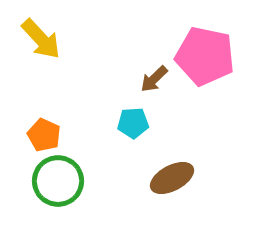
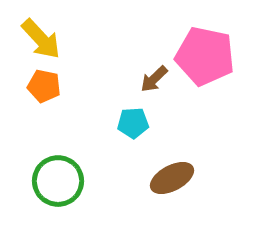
orange pentagon: moved 49 px up; rotated 12 degrees counterclockwise
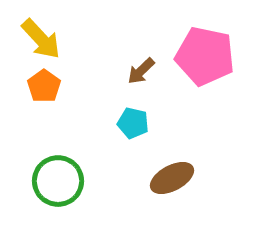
brown arrow: moved 13 px left, 8 px up
orange pentagon: rotated 24 degrees clockwise
cyan pentagon: rotated 16 degrees clockwise
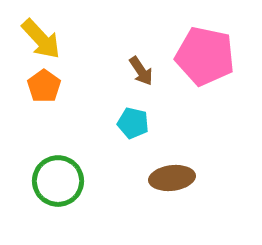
brown arrow: rotated 80 degrees counterclockwise
brown ellipse: rotated 21 degrees clockwise
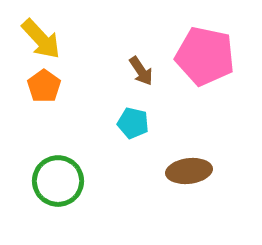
brown ellipse: moved 17 px right, 7 px up
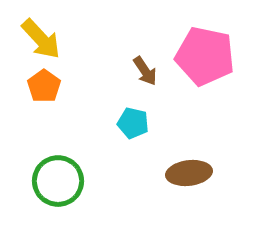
brown arrow: moved 4 px right
brown ellipse: moved 2 px down
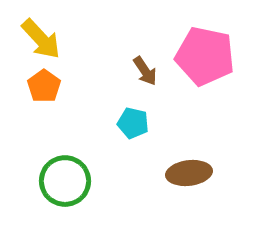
green circle: moved 7 px right
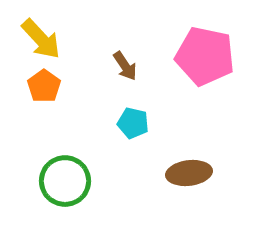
brown arrow: moved 20 px left, 5 px up
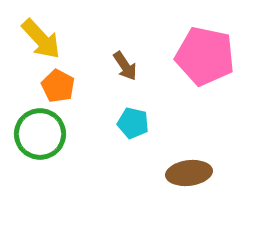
orange pentagon: moved 14 px right; rotated 8 degrees counterclockwise
green circle: moved 25 px left, 47 px up
